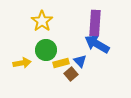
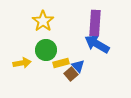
yellow star: moved 1 px right
blue triangle: moved 2 px left, 5 px down
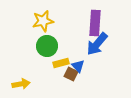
yellow star: rotated 25 degrees clockwise
blue arrow: rotated 80 degrees counterclockwise
green circle: moved 1 px right, 4 px up
yellow arrow: moved 1 px left, 21 px down
brown square: rotated 24 degrees counterclockwise
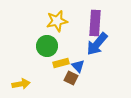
yellow star: moved 14 px right
brown square: moved 4 px down
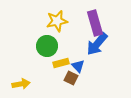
purple rectangle: rotated 20 degrees counterclockwise
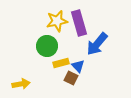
purple rectangle: moved 16 px left
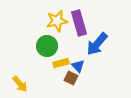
yellow arrow: moved 1 px left; rotated 60 degrees clockwise
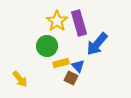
yellow star: rotated 25 degrees counterclockwise
yellow arrow: moved 5 px up
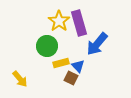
yellow star: moved 2 px right
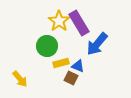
purple rectangle: rotated 15 degrees counterclockwise
blue triangle: rotated 24 degrees counterclockwise
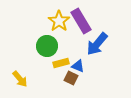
purple rectangle: moved 2 px right, 2 px up
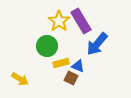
yellow arrow: rotated 18 degrees counterclockwise
